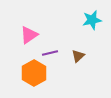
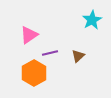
cyan star: rotated 18 degrees counterclockwise
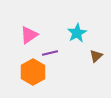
cyan star: moved 15 px left, 13 px down
brown triangle: moved 18 px right
orange hexagon: moved 1 px left, 1 px up
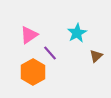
purple line: rotated 63 degrees clockwise
